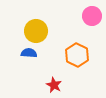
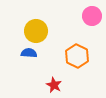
orange hexagon: moved 1 px down
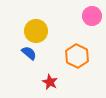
blue semicircle: rotated 35 degrees clockwise
red star: moved 4 px left, 3 px up
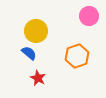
pink circle: moved 3 px left
orange hexagon: rotated 15 degrees clockwise
red star: moved 12 px left, 4 px up
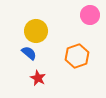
pink circle: moved 1 px right, 1 px up
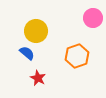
pink circle: moved 3 px right, 3 px down
blue semicircle: moved 2 px left
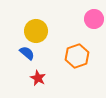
pink circle: moved 1 px right, 1 px down
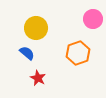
pink circle: moved 1 px left
yellow circle: moved 3 px up
orange hexagon: moved 1 px right, 3 px up
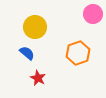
pink circle: moved 5 px up
yellow circle: moved 1 px left, 1 px up
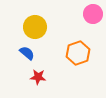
red star: moved 1 px up; rotated 21 degrees counterclockwise
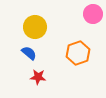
blue semicircle: moved 2 px right
